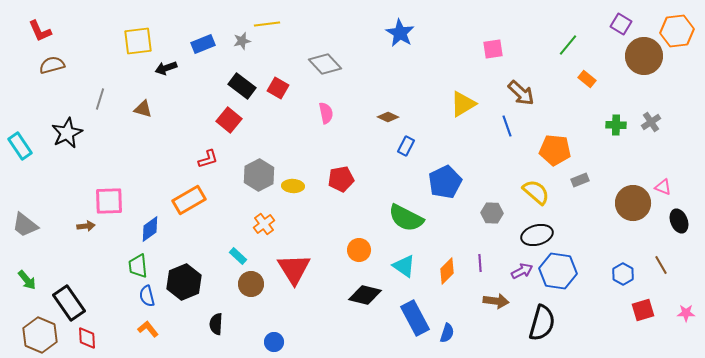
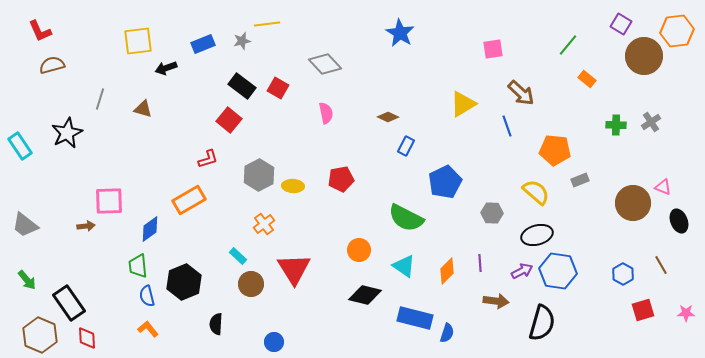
blue rectangle at (415, 318): rotated 48 degrees counterclockwise
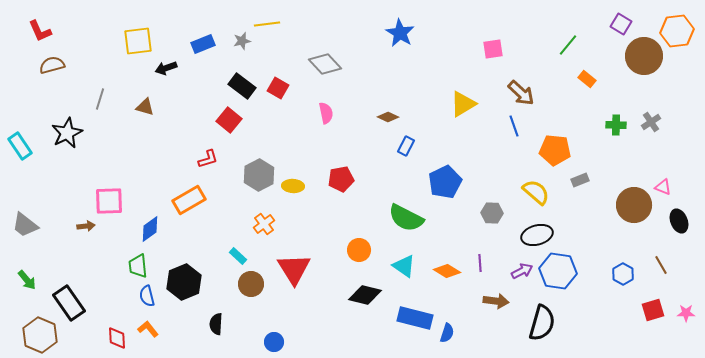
brown triangle at (143, 109): moved 2 px right, 2 px up
blue line at (507, 126): moved 7 px right
brown circle at (633, 203): moved 1 px right, 2 px down
orange diamond at (447, 271): rotated 76 degrees clockwise
red square at (643, 310): moved 10 px right
red diamond at (87, 338): moved 30 px right
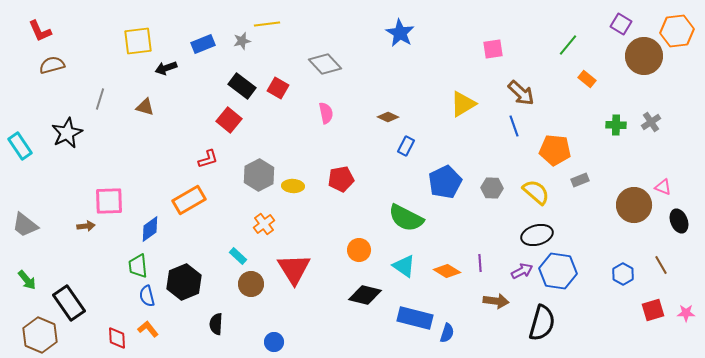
gray hexagon at (492, 213): moved 25 px up
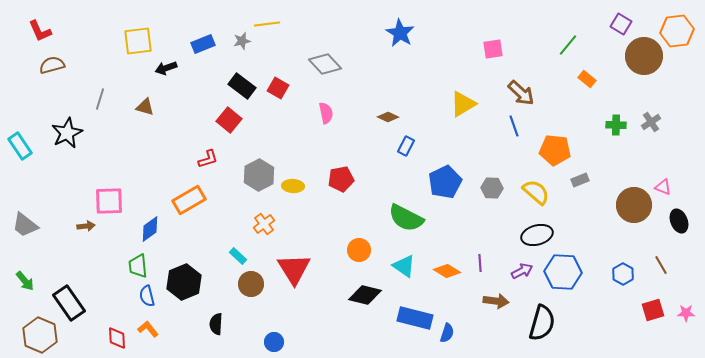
blue hexagon at (558, 271): moved 5 px right, 1 px down; rotated 6 degrees counterclockwise
green arrow at (27, 280): moved 2 px left, 1 px down
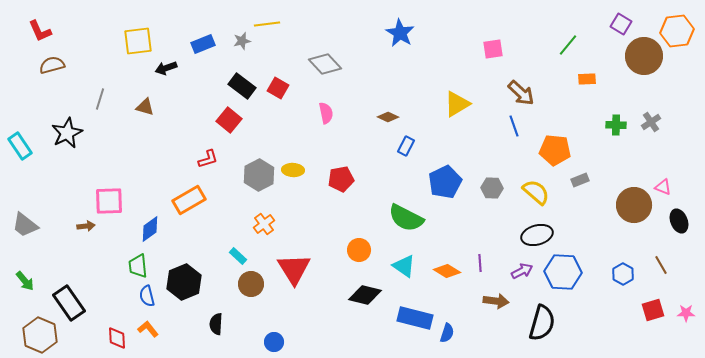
orange rectangle at (587, 79): rotated 42 degrees counterclockwise
yellow triangle at (463, 104): moved 6 px left
yellow ellipse at (293, 186): moved 16 px up
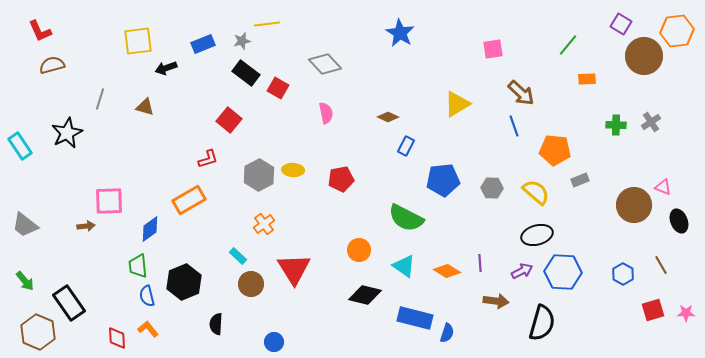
black rectangle at (242, 86): moved 4 px right, 13 px up
blue pentagon at (445, 182): moved 2 px left, 2 px up; rotated 20 degrees clockwise
brown hexagon at (40, 335): moved 2 px left, 3 px up
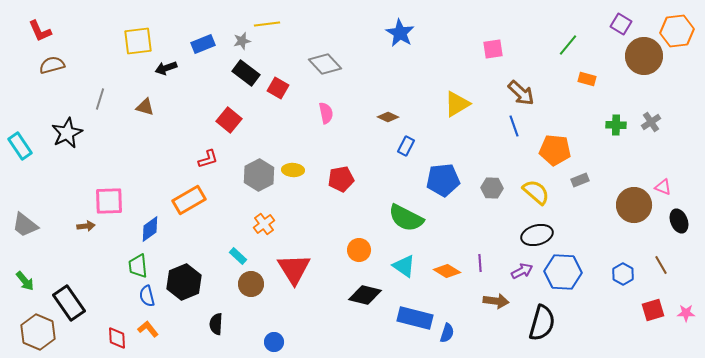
orange rectangle at (587, 79): rotated 18 degrees clockwise
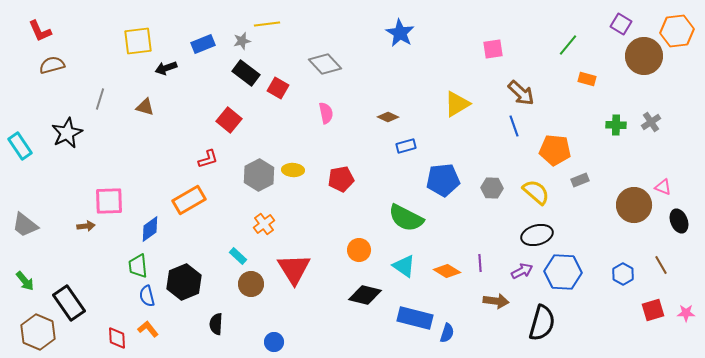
blue rectangle at (406, 146): rotated 48 degrees clockwise
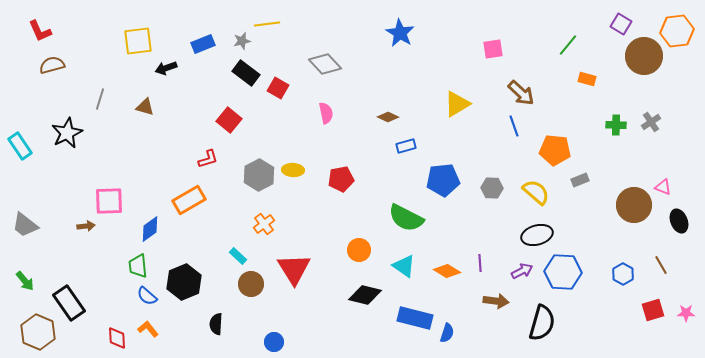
blue semicircle at (147, 296): rotated 35 degrees counterclockwise
